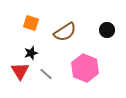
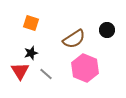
brown semicircle: moved 9 px right, 7 px down
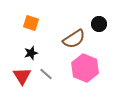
black circle: moved 8 px left, 6 px up
red triangle: moved 2 px right, 5 px down
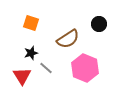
brown semicircle: moved 6 px left
gray line: moved 6 px up
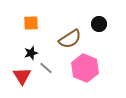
orange square: rotated 21 degrees counterclockwise
brown semicircle: moved 2 px right
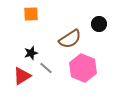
orange square: moved 9 px up
pink hexagon: moved 2 px left
red triangle: rotated 30 degrees clockwise
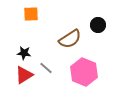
black circle: moved 1 px left, 1 px down
black star: moved 7 px left; rotated 24 degrees clockwise
pink hexagon: moved 1 px right, 4 px down
red triangle: moved 2 px right, 1 px up
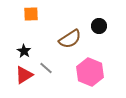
black circle: moved 1 px right, 1 px down
black star: moved 2 px up; rotated 24 degrees clockwise
pink hexagon: moved 6 px right
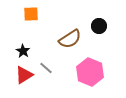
black star: moved 1 px left
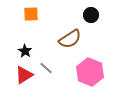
black circle: moved 8 px left, 11 px up
black star: moved 2 px right
